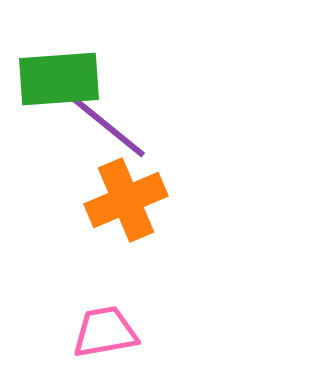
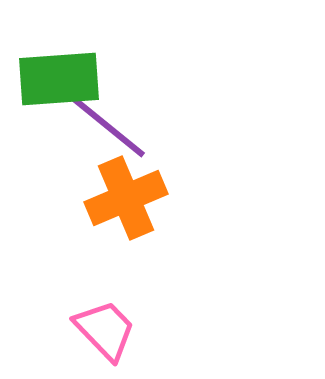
orange cross: moved 2 px up
pink trapezoid: moved 2 px up; rotated 56 degrees clockwise
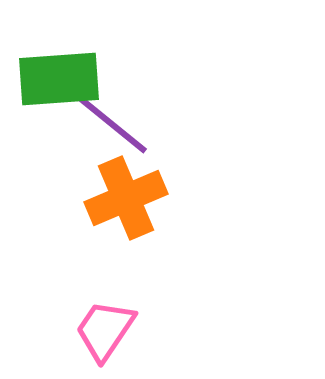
purple line: moved 2 px right, 4 px up
pink trapezoid: rotated 102 degrees counterclockwise
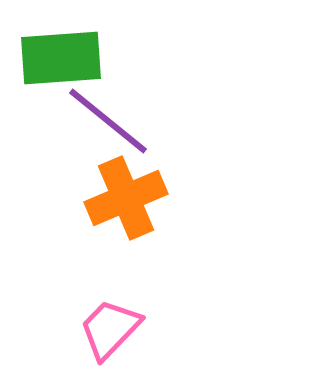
green rectangle: moved 2 px right, 21 px up
pink trapezoid: moved 5 px right, 1 px up; rotated 10 degrees clockwise
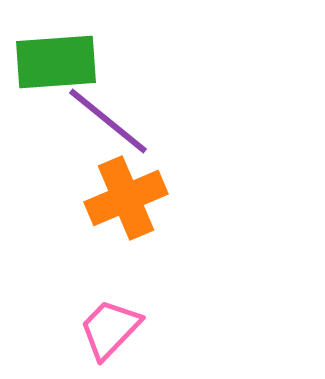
green rectangle: moved 5 px left, 4 px down
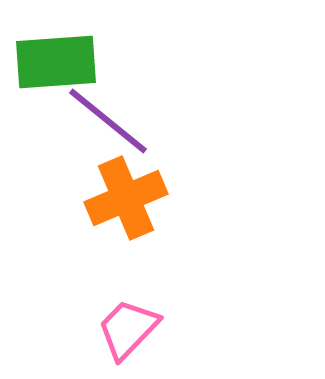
pink trapezoid: moved 18 px right
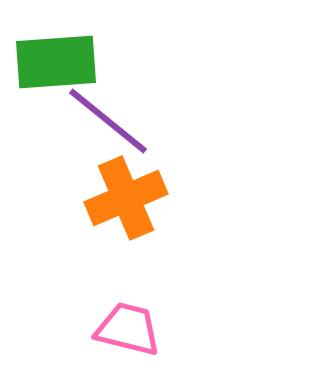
pink trapezoid: rotated 60 degrees clockwise
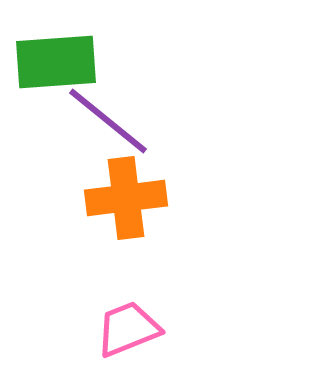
orange cross: rotated 16 degrees clockwise
pink trapezoid: rotated 36 degrees counterclockwise
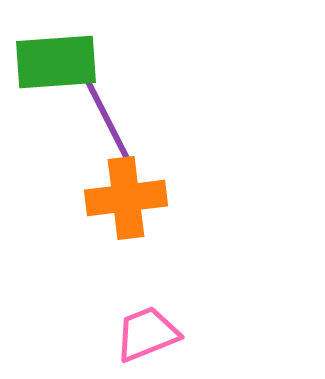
purple line: rotated 24 degrees clockwise
pink trapezoid: moved 19 px right, 5 px down
